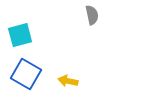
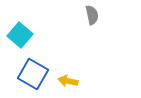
cyan square: rotated 35 degrees counterclockwise
blue square: moved 7 px right
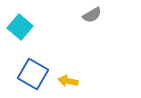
gray semicircle: rotated 72 degrees clockwise
cyan square: moved 8 px up
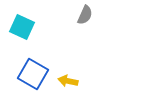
gray semicircle: moved 7 px left; rotated 36 degrees counterclockwise
cyan square: moved 2 px right; rotated 15 degrees counterclockwise
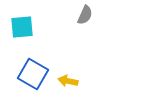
cyan square: rotated 30 degrees counterclockwise
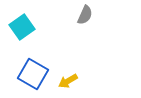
cyan square: rotated 30 degrees counterclockwise
yellow arrow: rotated 42 degrees counterclockwise
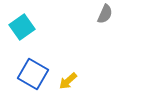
gray semicircle: moved 20 px right, 1 px up
yellow arrow: rotated 12 degrees counterclockwise
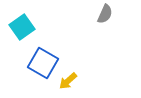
blue square: moved 10 px right, 11 px up
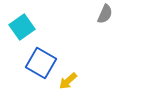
blue square: moved 2 px left
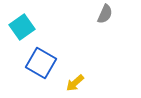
yellow arrow: moved 7 px right, 2 px down
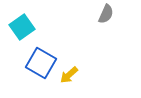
gray semicircle: moved 1 px right
yellow arrow: moved 6 px left, 8 px up
